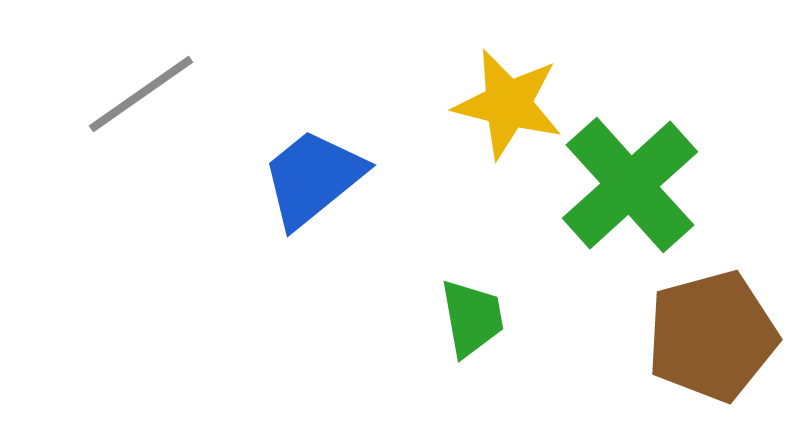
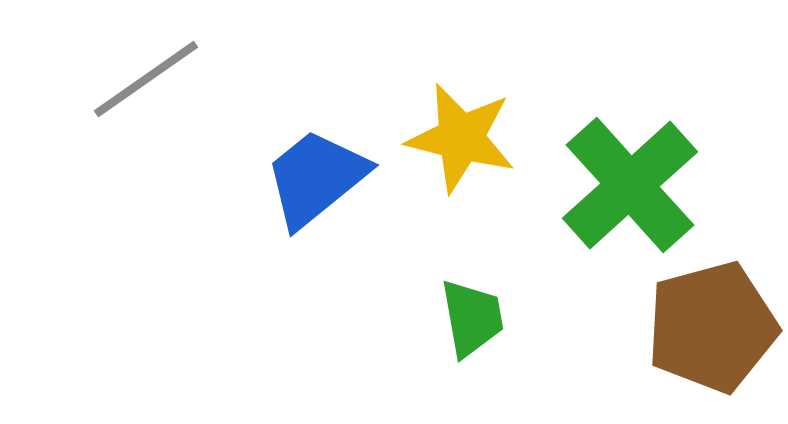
gray line: moved 5 px right, 15 px up
yellow star: moved 47 px left, 34 px down
blue trapezoid: moved 3 px right
brown pentagon: moved 9 px up
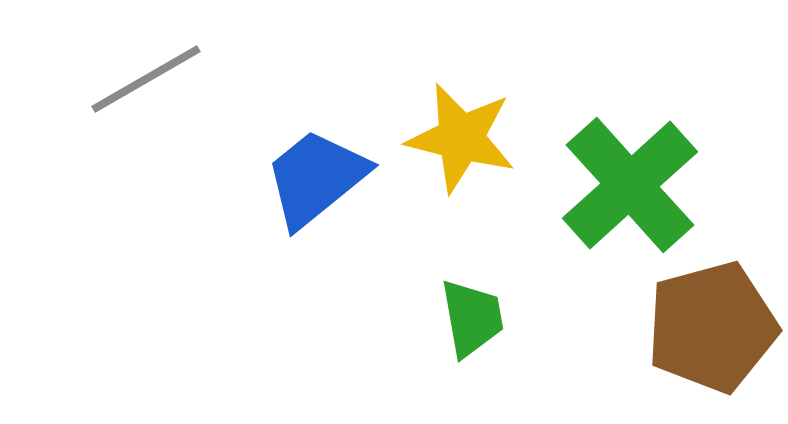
gray line: rotated 5 degrees clockwise
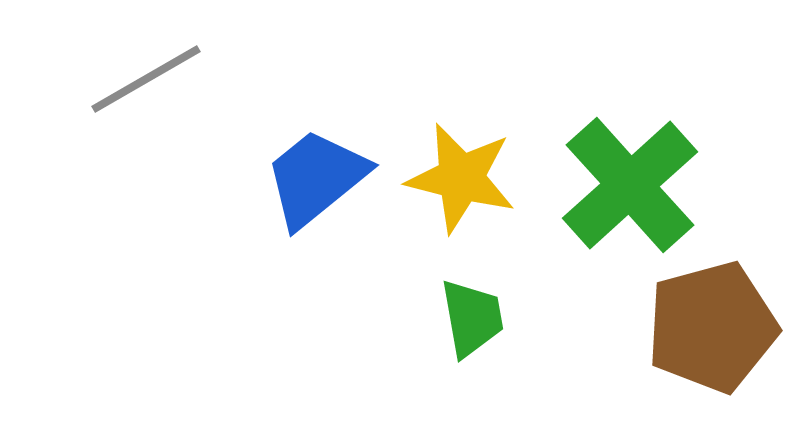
yellow star: moved 40 px down
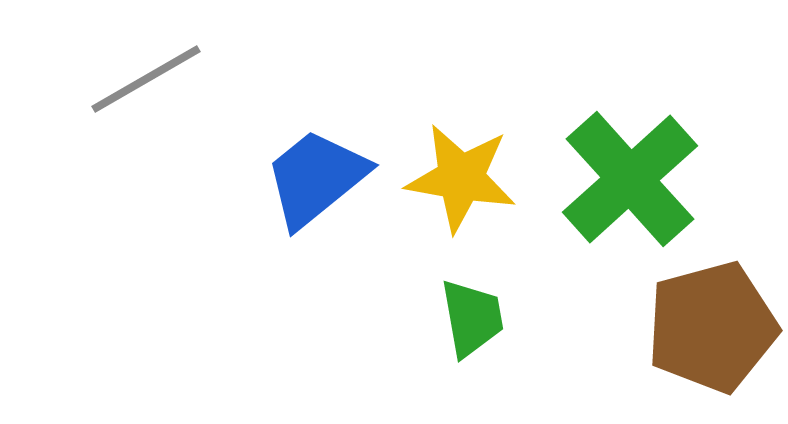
yellow star: rotated 4 degrees counterclockwise
green cross: moved 6 px up
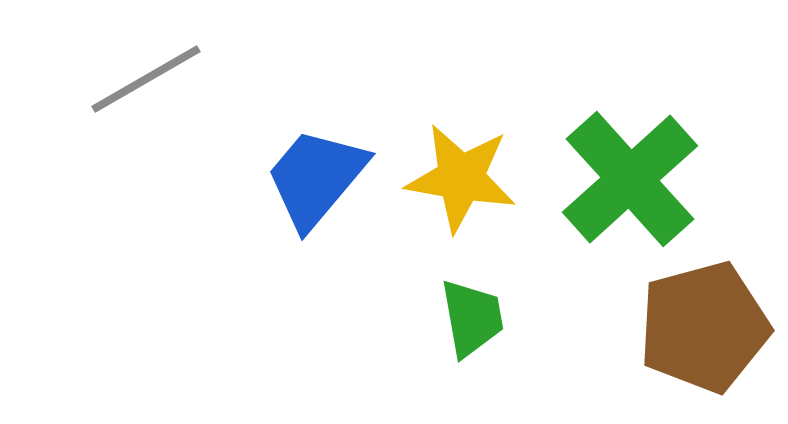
blue trapezoid: rotated 11 degrees counterclockwise
brown pentagon: moved 8 px left
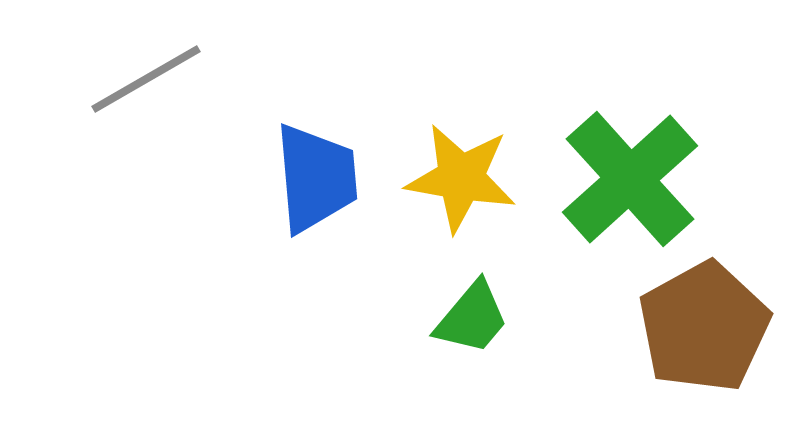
blue trapezoid: rotated 135 degrees clockwise
green trapezoid: rotated 50 degrees clockwise
brown pentagon: rotated 14 degrees counterclockwise
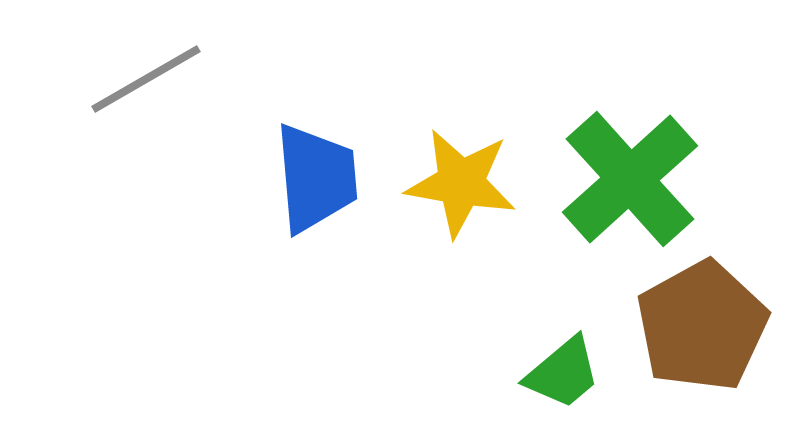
yellow star: moved 5 px down
green trapezoid: moved 91 px right, 55 px down; rotated 10 degrees clockwise
brown pentagon: moved 2 px left, 1 px up
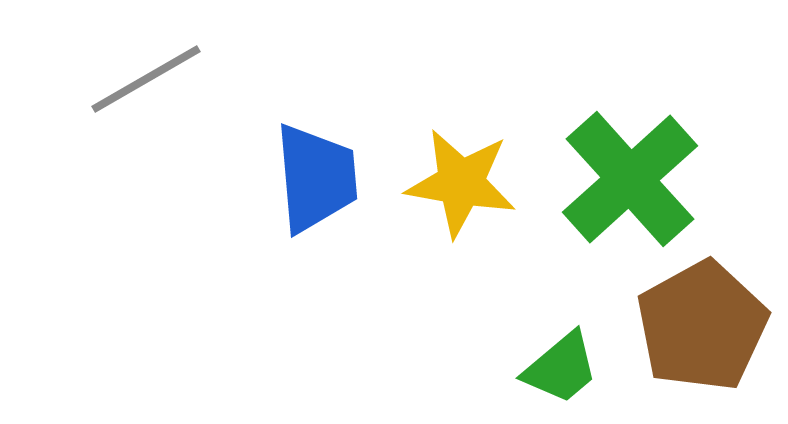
green trapezoid: moved 2 px left, 5 px up
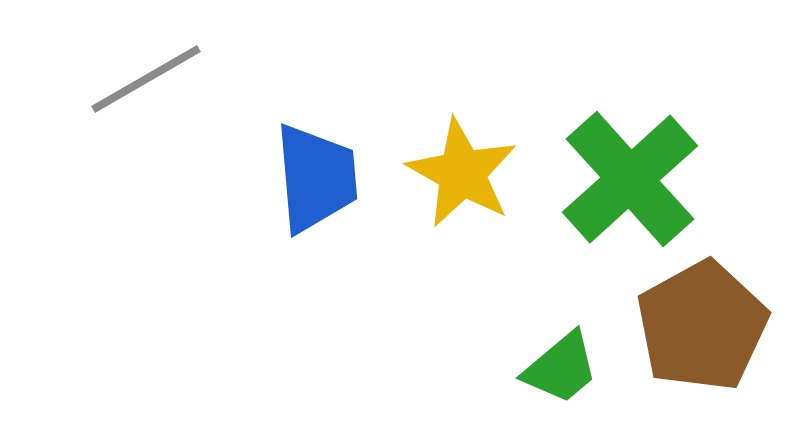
yellow star: moved 1 px right, 10 px up; rotated 19 degrees clockwise
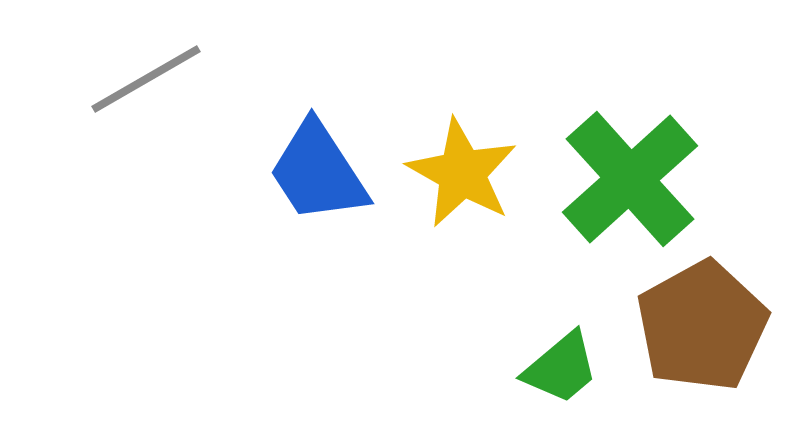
blue trapezoid: moved 2 px right, 6 px up; rotated 152 degrees clockwise
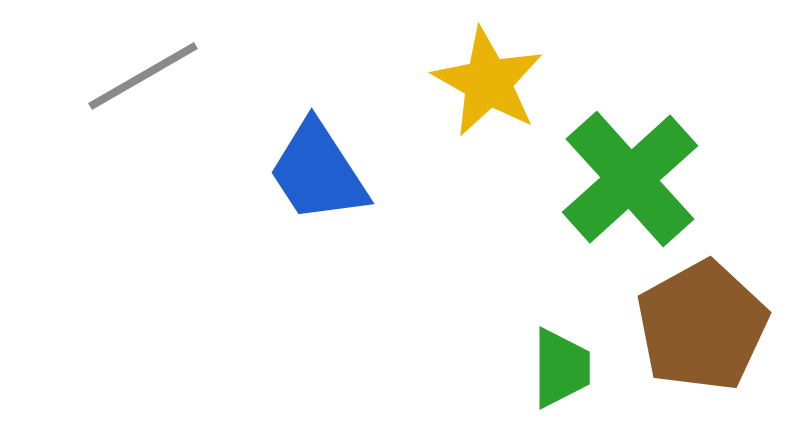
gray line: moved 3 px left, 3 px up
yellow star: moved 26 px right, 91 px up
green trapezoid: rotated 50 degrees counterclockwise
